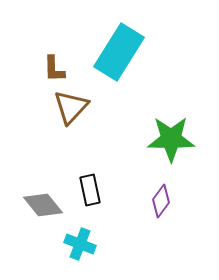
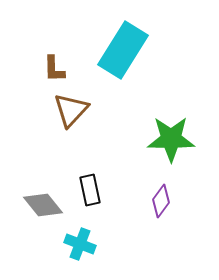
cyan rectangle: moved 4 px right, 2 px up
brown triangle: moved 3 px down
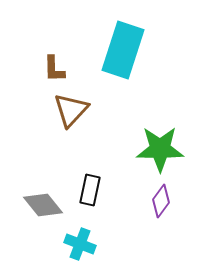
cyan rectangle: rotated 14 degrees counterclockwise
green star: moved 11 px left, 10 px down
black rectangle: rotated 24 degrees clockwise
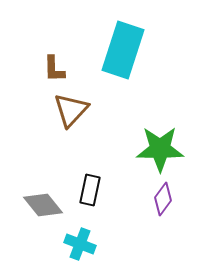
purple diamond: moved 2 px right, 2 px up
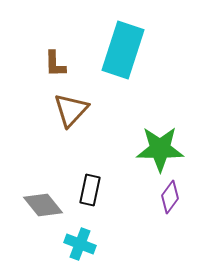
brown L-shape: moved 1 px right, 5 px up
purple diamond: moved 7 px right, 2 px up
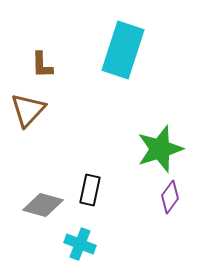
brown L-shape: moved 13 px left, 1 px down
brown triangle: moved 43 px left
green star: rotated 18 degrees counterclockwise
gray diamond: rotated 36 degrees counterclockwise
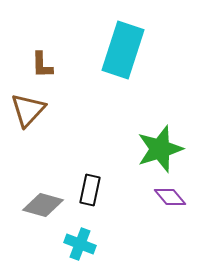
purple diamond: rotated 76 degrees counterclockwise
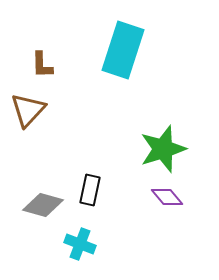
green star: moved 3 px right
purple diamond: moved 3 px left
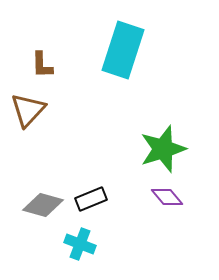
black rectangle: moved 1 px right, 9 px down; rotated 56 degrees clockwise
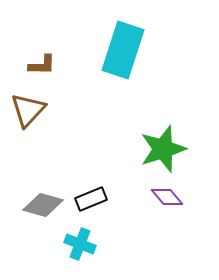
brown L-shape: rotated 88 degrees counterclockwise
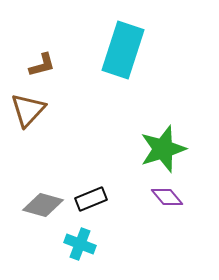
brown L-shape: rotated 16 degrees counterclockwise
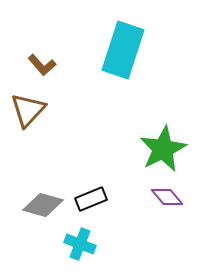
brown L-shape: rotated 64 degrees clockwise
green star: rotated 9 degrees counterclockwise
